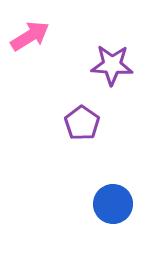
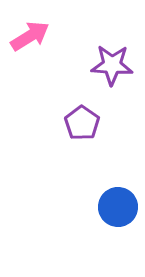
blue circle: moved 5 px right, 3 px down
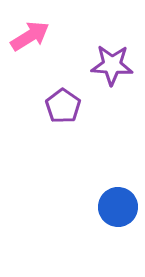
purple pentagon: moved 19 px left, 17 px up
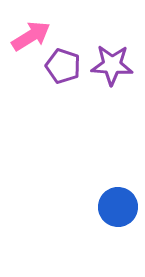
pink arrow: moved 1 px right
purple pentagon: moved 40 px up; rotated 16 degrees counterclockwise
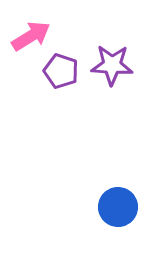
purple pentagon: moved 2 px left, 5 px down
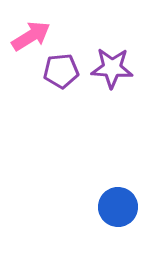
purple star: moved 3 px down
purple pentagon: rotated 24 degrees counterclockwise
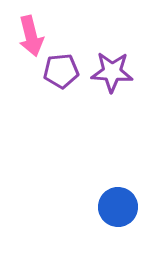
pink arrow: rotated 108 degrees clockwise
purple star: moved 4 px down
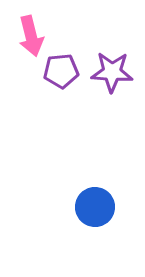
blue circle: moved 23 px left
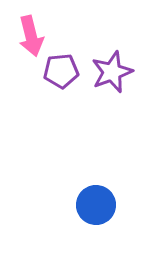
purple star: rotated 24 degrees counterclockwise
blue circle: moved 1 px right, 2 px up
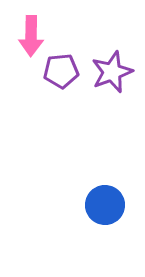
pink arrow: rotated 15 degrees clockwise
blue circle: moved 9 px right
